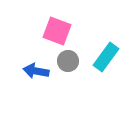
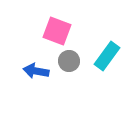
cyan rectangle: moved 1 px right, 1 px up
gray circle: moved 1 px right
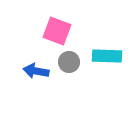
cyan rectangle: rotated 56 degrees clockwise
gray circle: moved 1 px down
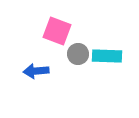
gray circle: moved 9 px right, 8 px up
blue arrow: rotated 15 degrees counterclockwise
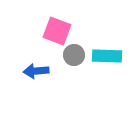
gray circle: moved 4 px left, 1 px down
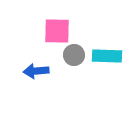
pink square: rotated 20 degrees counterclockwise
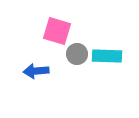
pink square: rotated 16 degrees clockwise
gray circle: moved 3 px right, 1 px up
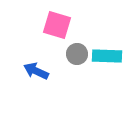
pink square: moved 6 px up
blue arrow: rotated 30 degrees clockwise
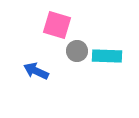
gray circle: moved 3 px up
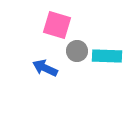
blue arrow: moved 9 px right, 3 px up
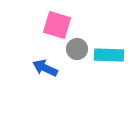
gray circle: moved 2 px up
cyan rectangle: moved 2 px right, 1 px up
